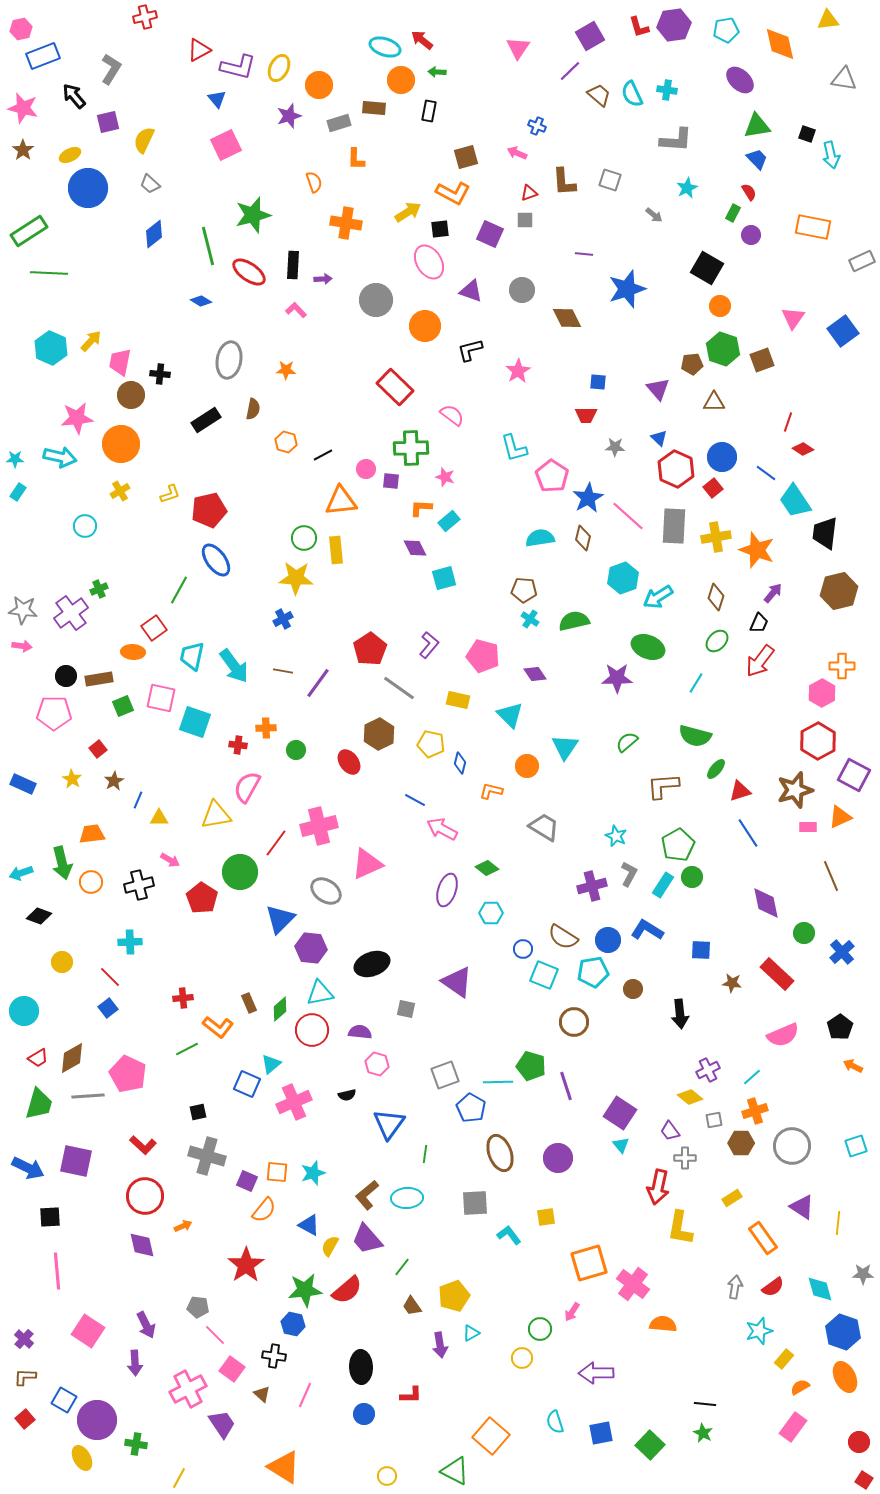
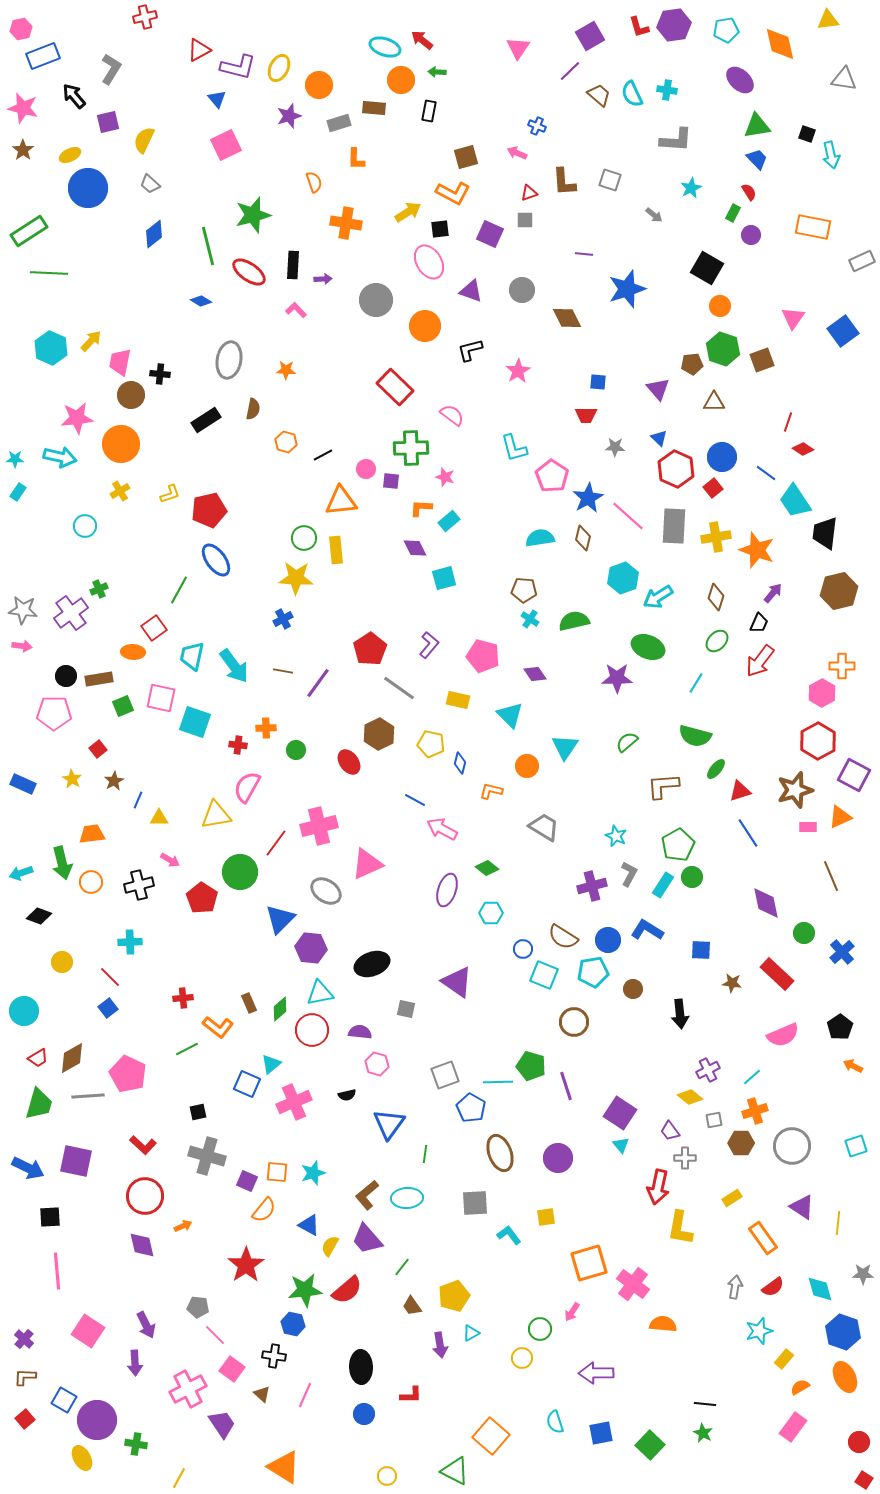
cyan star at (687, 188): moved 4 px right
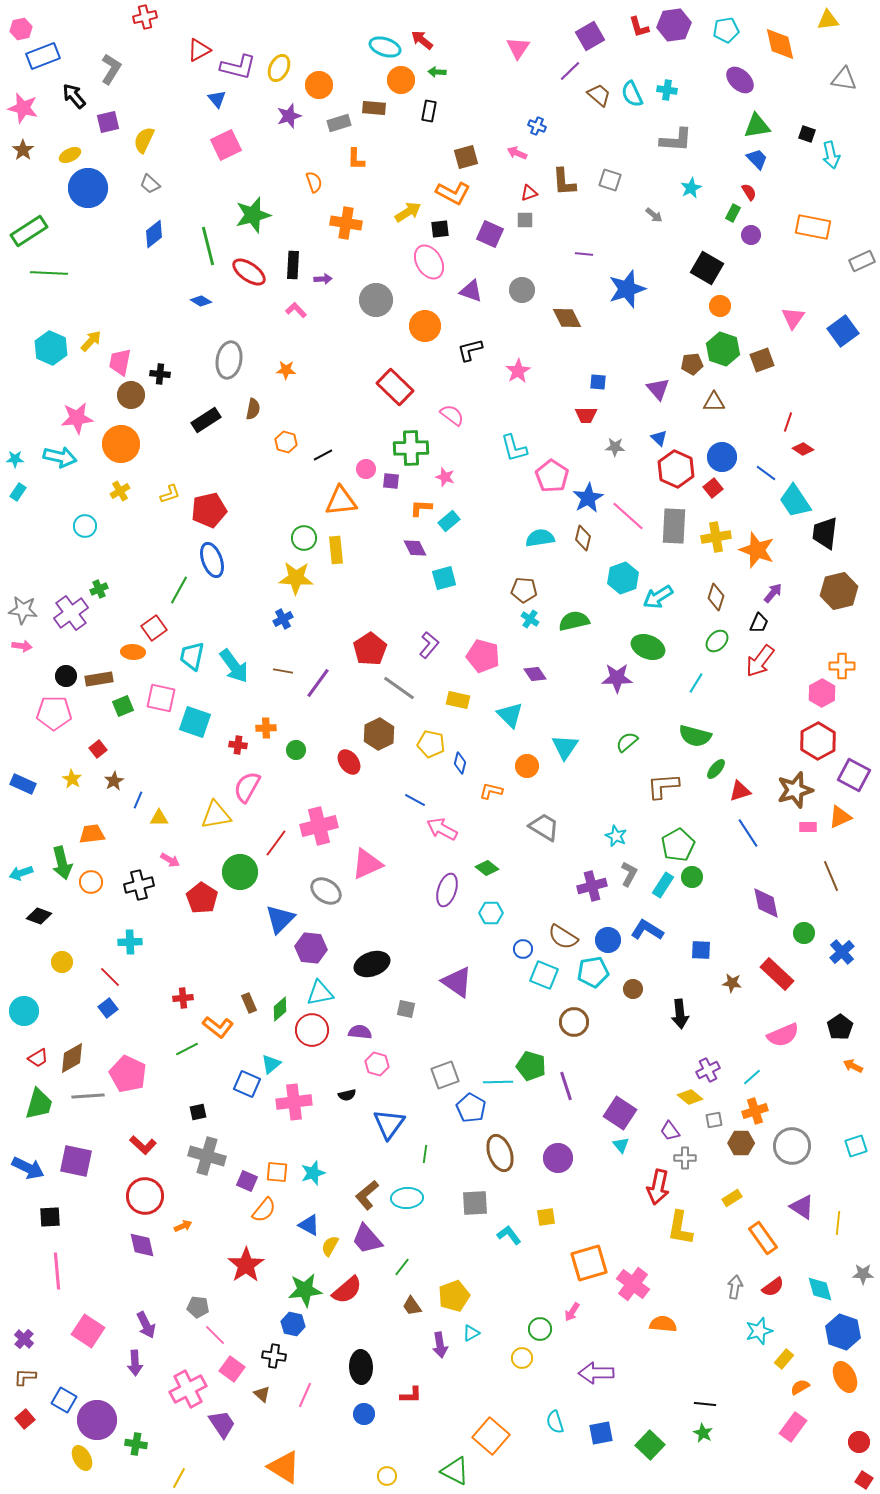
blue ellipse at (216, 560): moved 4 px left; rotated 16 degrees clockwise
pink cross at (294, 1102): rotated 16 degrees clockwise
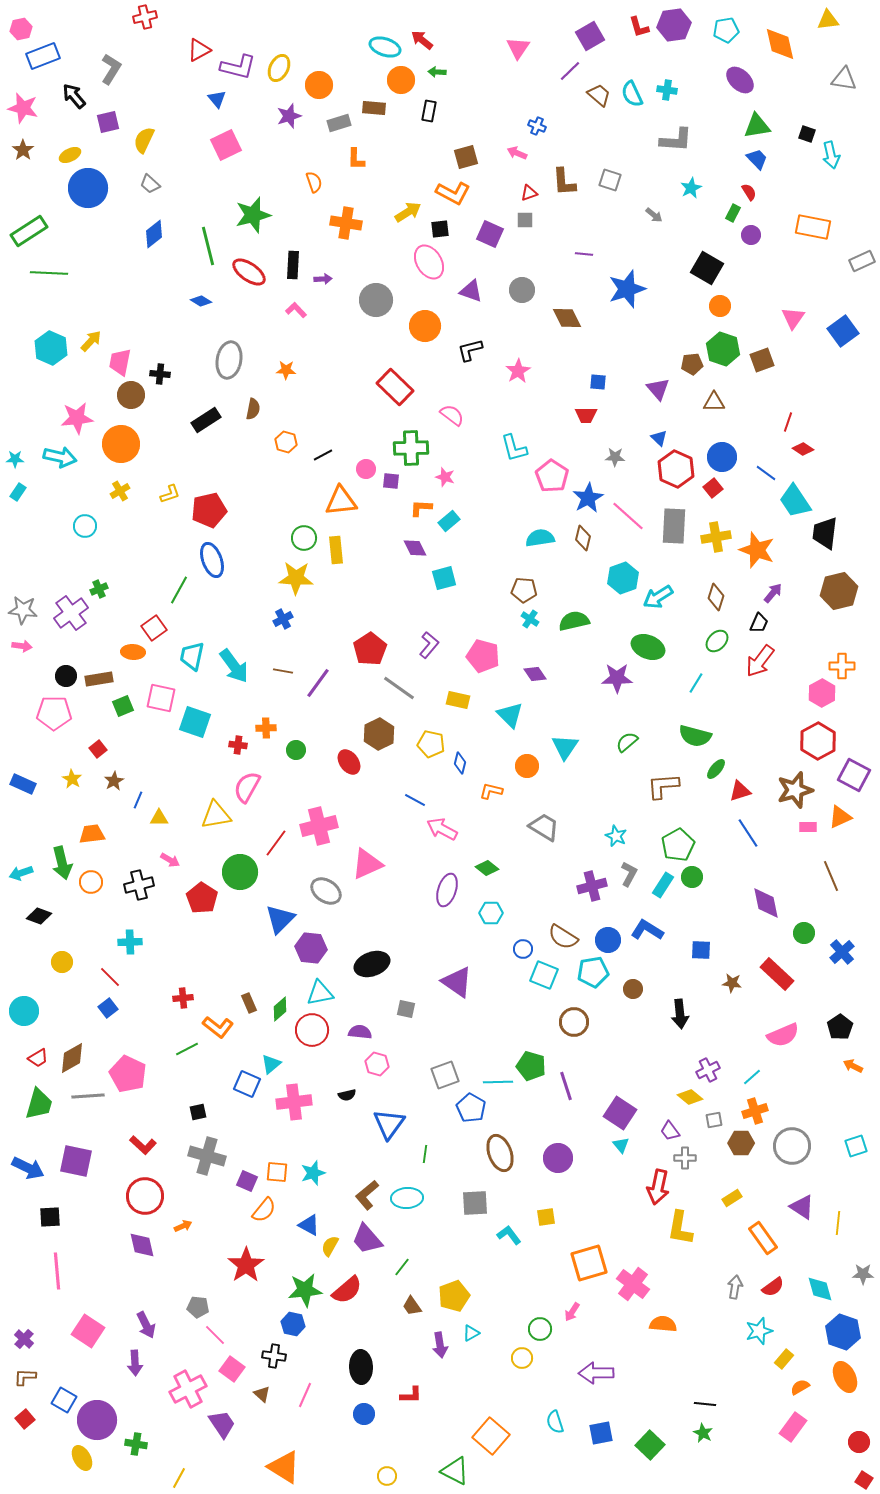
gray star at (615, 447): moved 10 px down
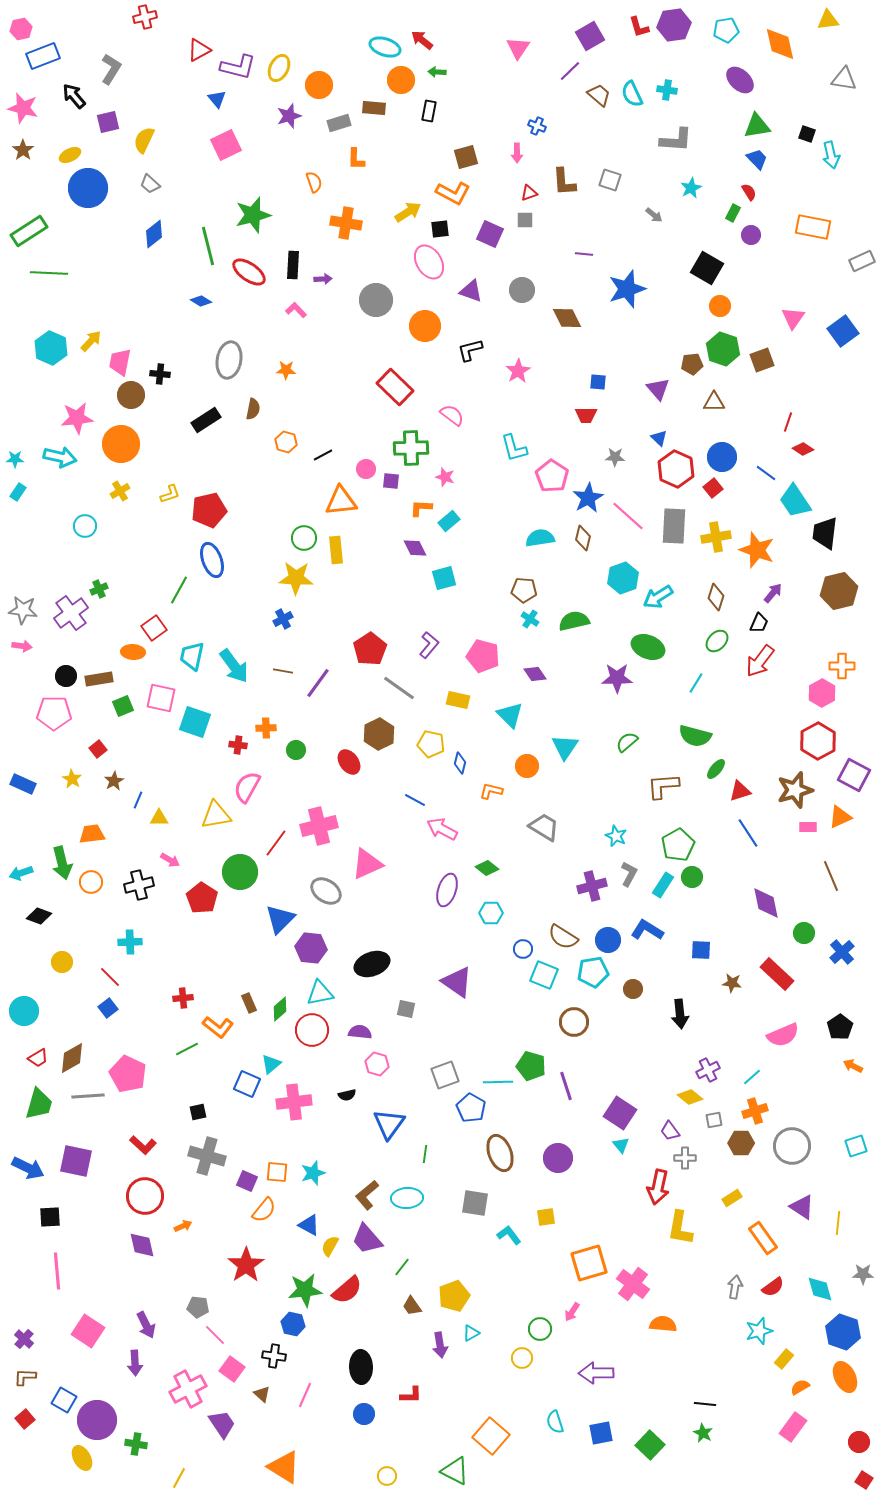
pink arrow at (517, 153): rotated 114 degrees counterclockwise
gray square at (475, 1203): rotated 12 degrees clockwise
